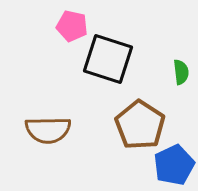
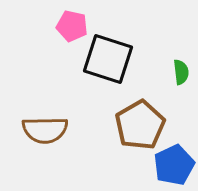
brown pentagon: rotated 9 degrees clockwise
brown semicircle: moved 3 px left
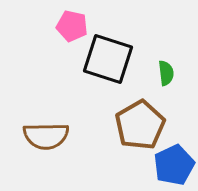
green semicircle: moved 15 px left, 1 px down
brown semicircle: moved 1 px right, 6 px down
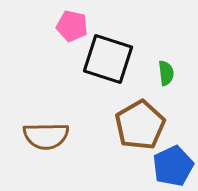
blue pentagon: moved 1 px left, 1 px down
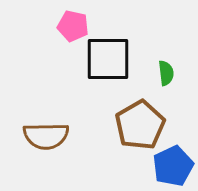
pink pentagon: moved 1 px right
black square: rotated 18 degrees counterclockwise
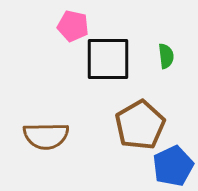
green semicircle: moved 17 px up
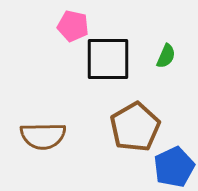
green semicircle: rotated 30 degrees clockwise
brown pentagon: moved 5 px left, 2 px down
brown semicircle: moved 3 px left
blue pentagon: moved 1 px right, 1 px down
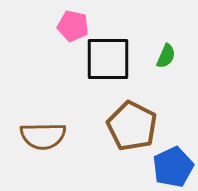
brown pentagon: moved 3 px left, 1 px up; rotated 15 degrees counterclockwise
blue pentagon: moved 1 px left
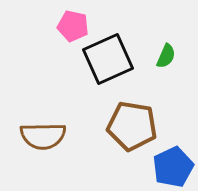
black square: rotated 24 degrees counterclockwise
brown pentagon: rotated 18 degrees counterclockwise
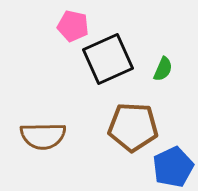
green semicircle: moved 3 px left, 13 px down
brown pentagon: moved 1 px right, 1 px down; rotated 6 degrees counterclockwise
